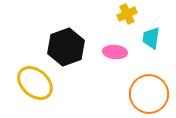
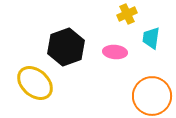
orange circle: moved 3 px right, 2 px down
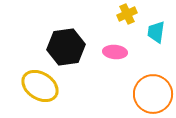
cyan trapezoid: moved 5 px right, 6 px up
black hexagon: rotated 12 degrees clockwise
yellow ellipse: moved 5 px right, 3 px down; rotated 9 degrees counterclockwise
orange circle: moved 1 px right, 2 px up
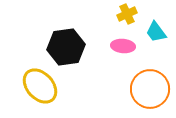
cyan trapezoid: rotated 45 degrees counterclockwise
pink ellipse: moved 8 px right, 6 px up
yellow ellipse: rotated 15 degrees clockwise
orange circle: moved 3 px left, 5 px up
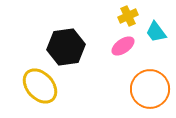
yellow cross: moved 1 px right, 2 px down
pink ellipse: rotated 40 degrees counterclockwise
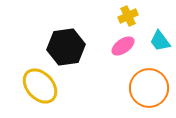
cyan trapezoid: moved 4 px right, 9 px down
orange circle: moved 1 px left, 1 px up
